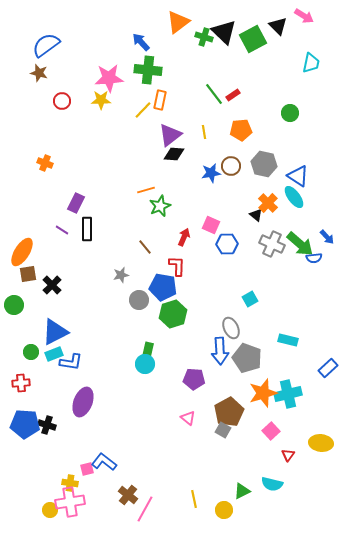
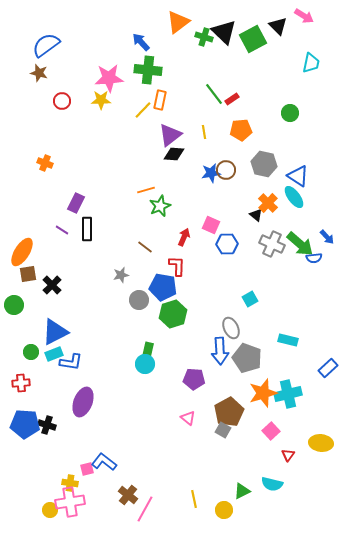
red rectangle at (233, 95): moved 1 px left, 4 px down
brown circle at (231, 166): moved 5 px left, 4 px down
brown line at (145, 247): rotated 14 degrees counterclockwise
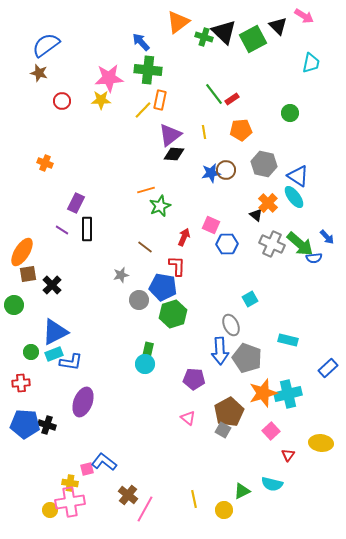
gray ellipse at (231, 328): moved 3 px up
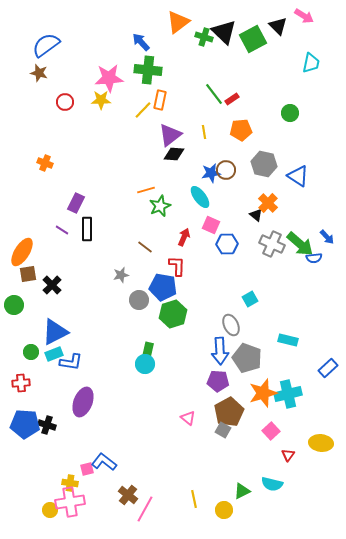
red circle at (62, 101): moved 3 px right, 1 px down
cyan ellipse at (294, 197): moved 94 px left
purple pentagon at (194, 379): moved 24 px right, 2 px down
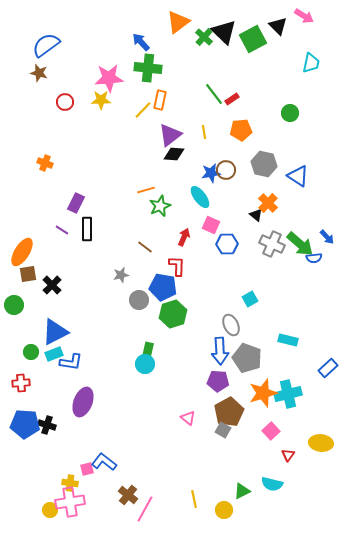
green cross at (204, 37): rotated 24 degrees clockwise
green cross at (148, 70): moved 2 px up
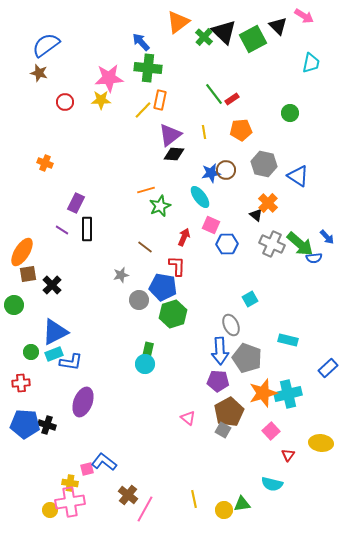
green triangle at (242, 491): moved 13 px down; rotated 18 degrees clockwise
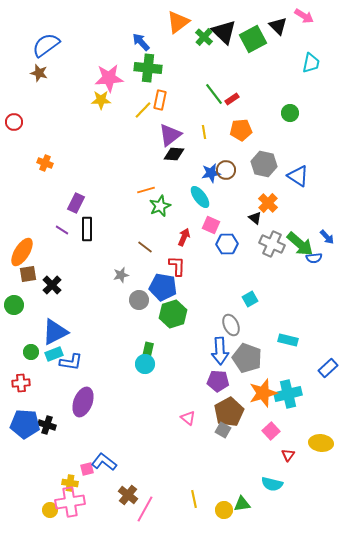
red circle at (65, 102): moved 51 px left, 20 px down
black triangle at (256, 215): moved 1 px left, 3 px down
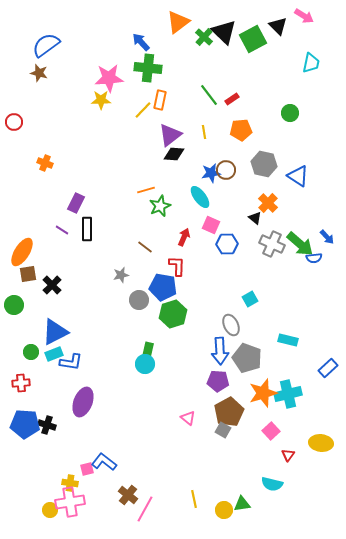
green line at (214, 94): moved 5 px left, 1 px down
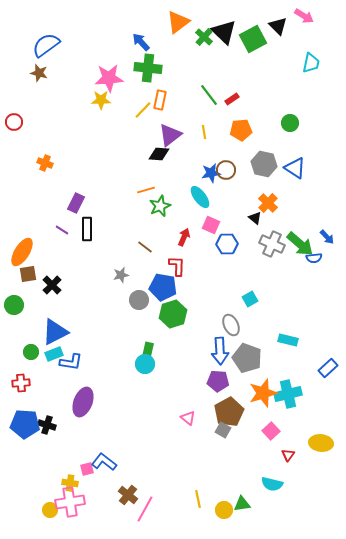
green circle at (290, 113): moved 10 px down
black diamond at (174, 154): moved 15 px left
blue triangle at (298, 176): moved 3 px left, 8 px up
yellow line at (194, 499): moved 4 px right
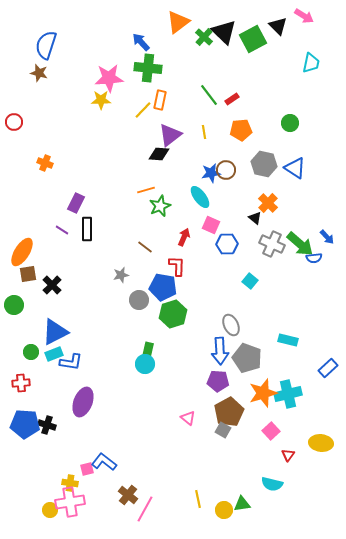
blue semicircle at (46, 45): rotated 36 degrees counterclockwise
cyan square at (250, 299): moved 18 px up; rotated 21 degrees counterclockwise
